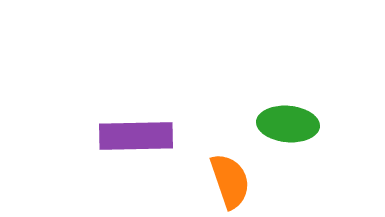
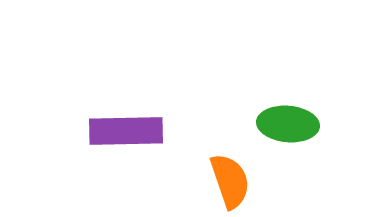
purple rectangle: moved 10 px left, 5 px up
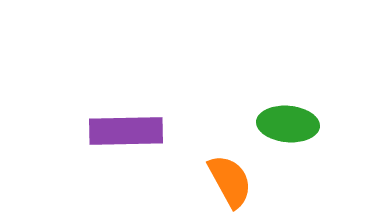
orange semicircle: rotated 10 degrees counterclockwise
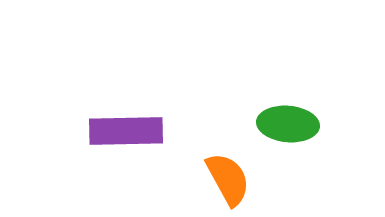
orange semicircle: moved 2 px left, 2 px up
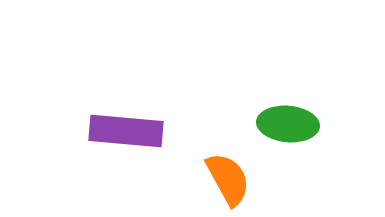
purple rectangle: rotated 6 degrees clockwise
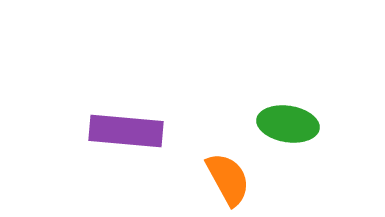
green ellipse: rotated 4 degrees clockwise
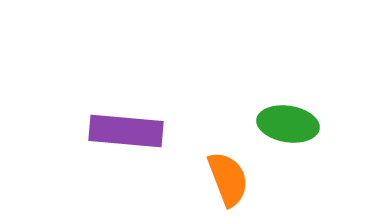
orange semicircle: rotated 8 degrees clockwise
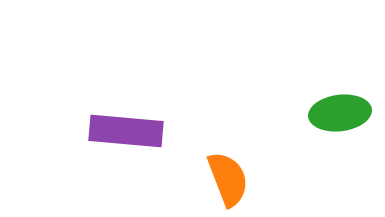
green ellipse: moved 52 px right, 11 px up; rotated 16 degrees counterclockwise
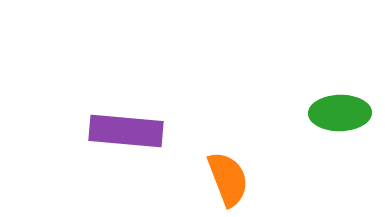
green ellipse: rotated 6 degrees clockwise
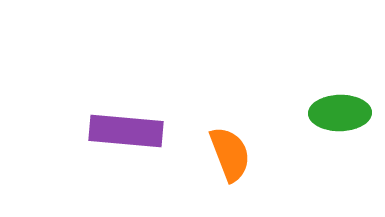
orange semicircle: moved 2 px right, 25 px up
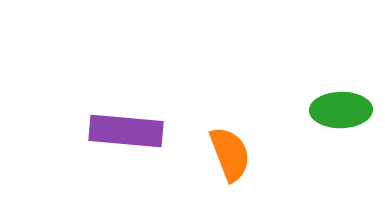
green ellipse: moved 1 px right, 3 px up
